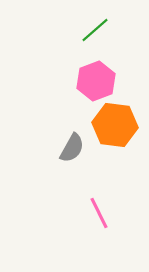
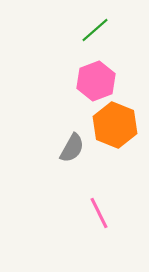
orange hexagon: rotated 15 degrees clockwise
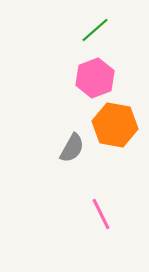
pink hexagon: moved 1 px left, 3 px up
orange hexagon: rotated 12 degrees counterclockwise
pink line: moved 2 px right, 1 px down
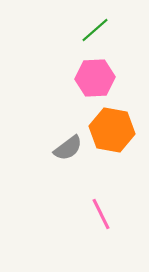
pink hexagon: rotated 18 degrees clockwise
orange hexagon: moved 3 px left, 5 px down
gray semicircle: moved 4 px left; rotated 24 degrees clockwise
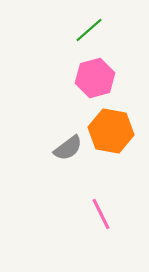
green line: moved 6 px left
pink hexagon: rotated 12 degrees counterclockwise
orange hexagon: moved 1 px left, 1 px down
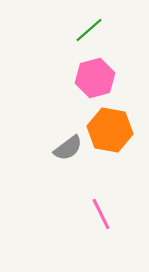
orange hexagon: moved 1 px left, 1 px up
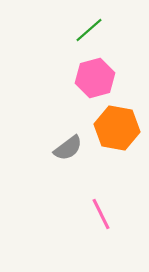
orange hexagon: moved 7 px right, 2 px up
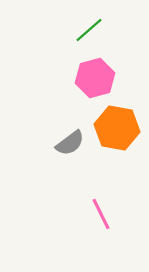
gray semicircle: moved 2 px right, 5 px up
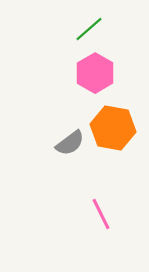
green line: moved 1 px up
pink hexagon: moved 5 px up; rotated 15 degrees counterclockwise
orange hexagon: moved 4 px left
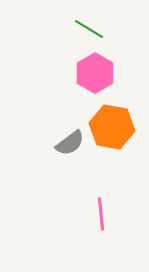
green line: rotated 72 degrees clockwise
orange hexagon: moved 1 px left, 1 px up
pink line: rotated 20 degrees clockwise
